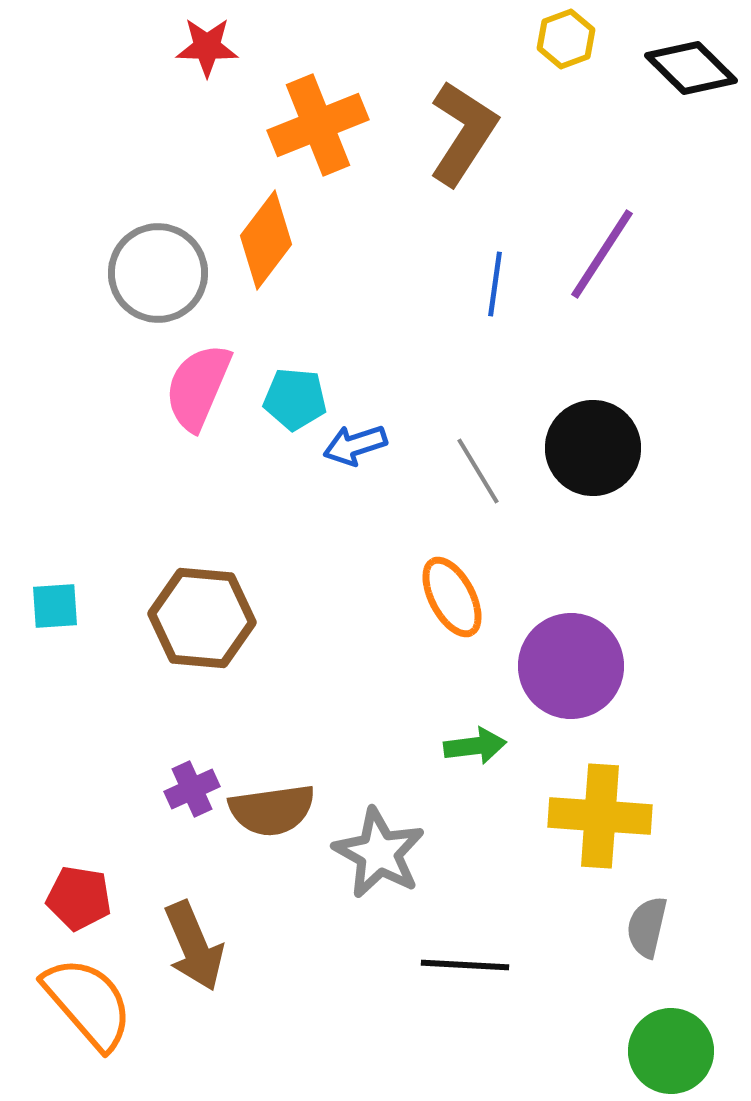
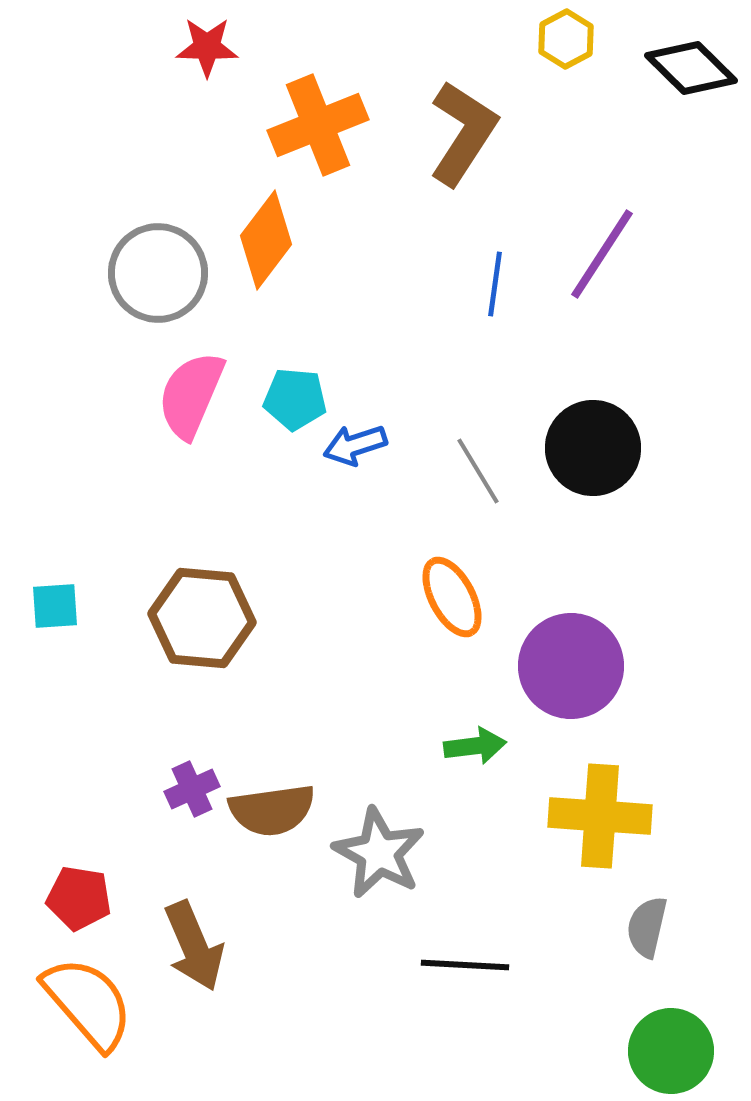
yellow hexagon: rotated 8 degrees counterclockwise
pink semicircle: moved 7 px left, 8 px down
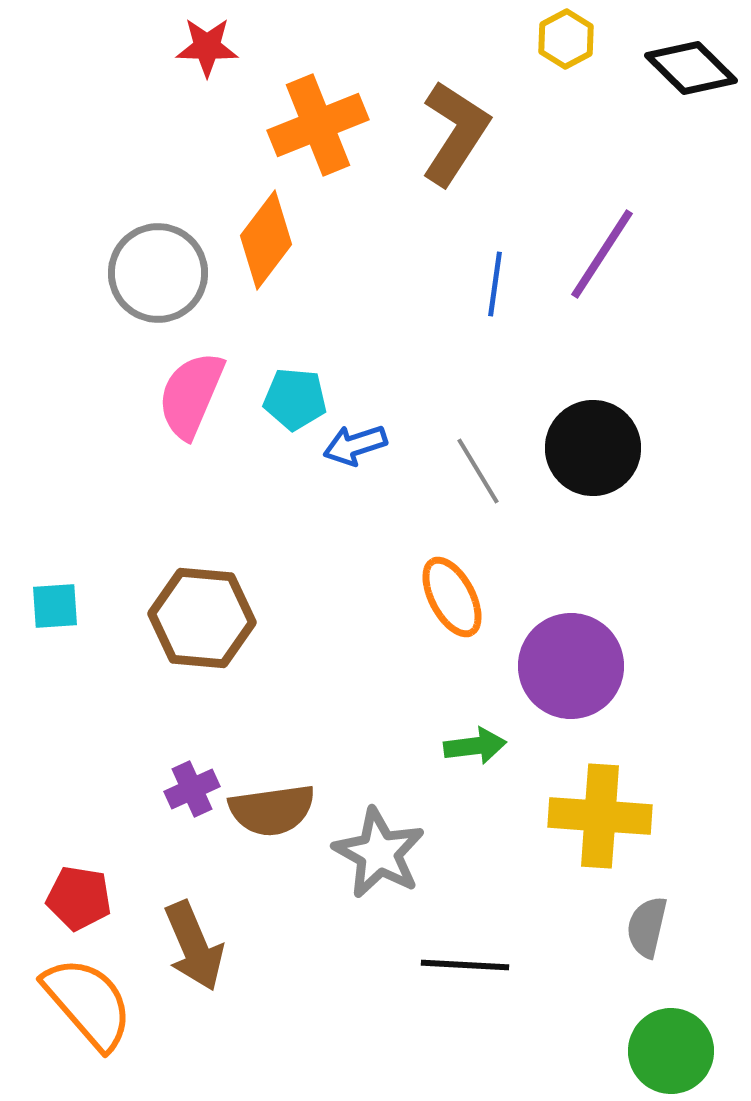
brown L-shape: moved 8 px left
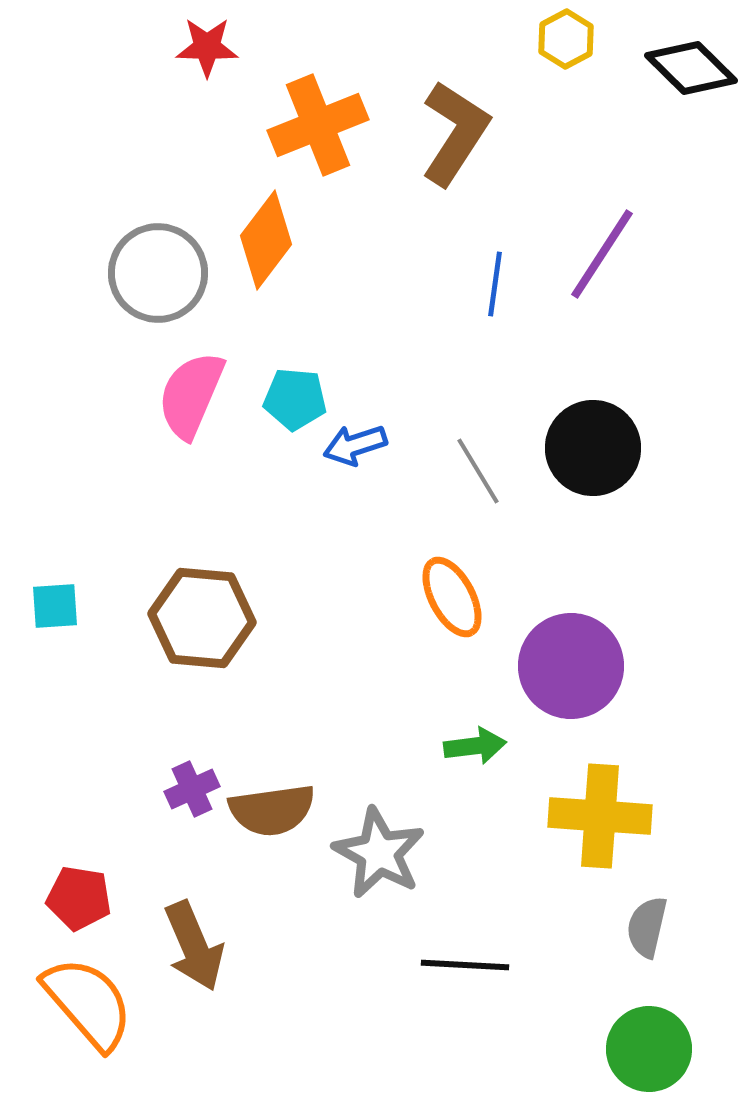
green circle: moved 22 px left, 2 px up
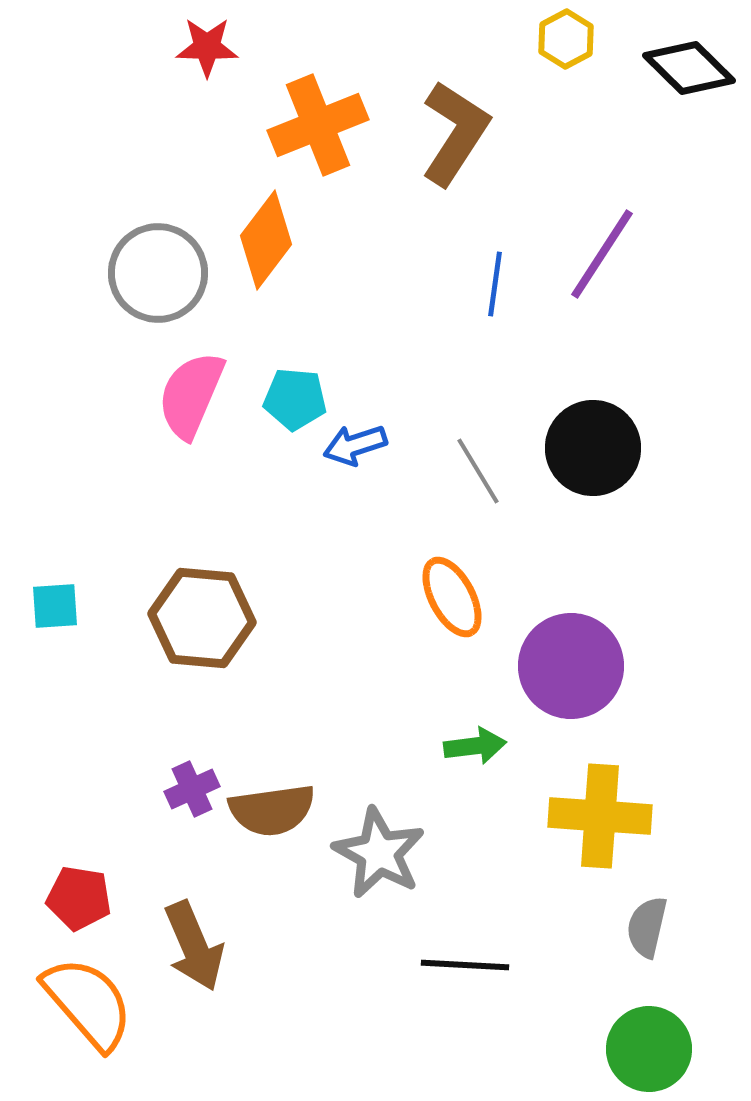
black diamond: moved 2 px left
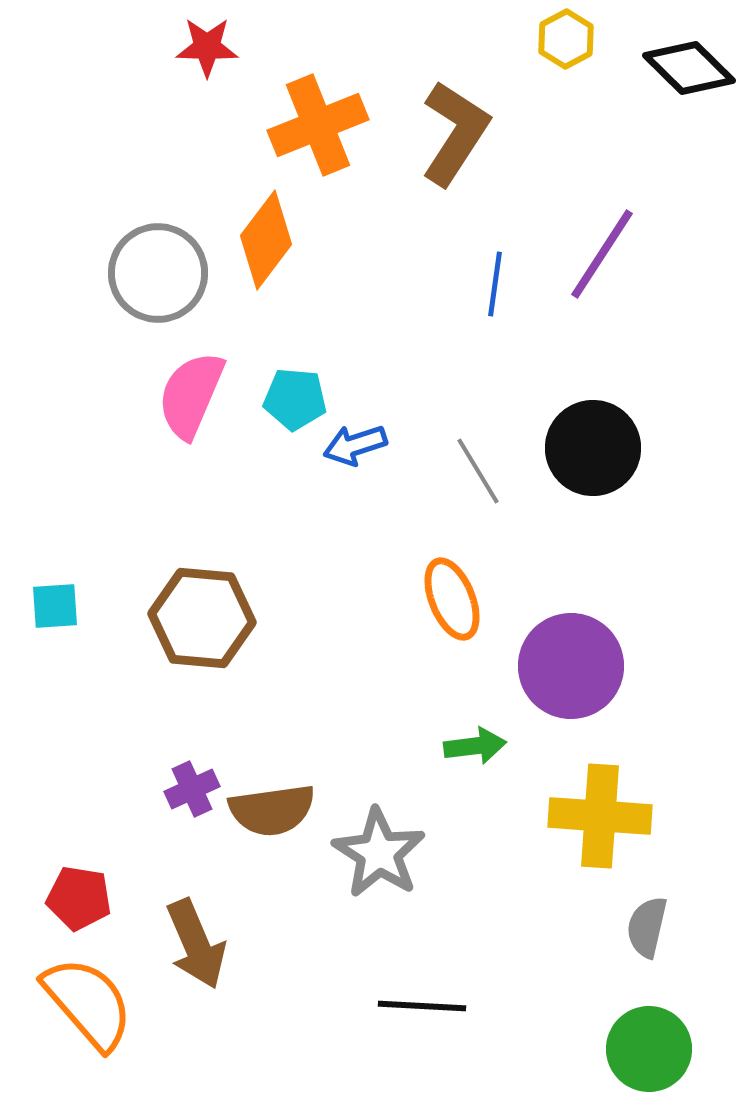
orange ellipse: moved 2 px down; rotated 6 degrees clockwise
gray star: rotated 4 degrees clockwise
brown arrow: moved 2 px right, 2 px up
black line: moved 43 px left, 41 px down
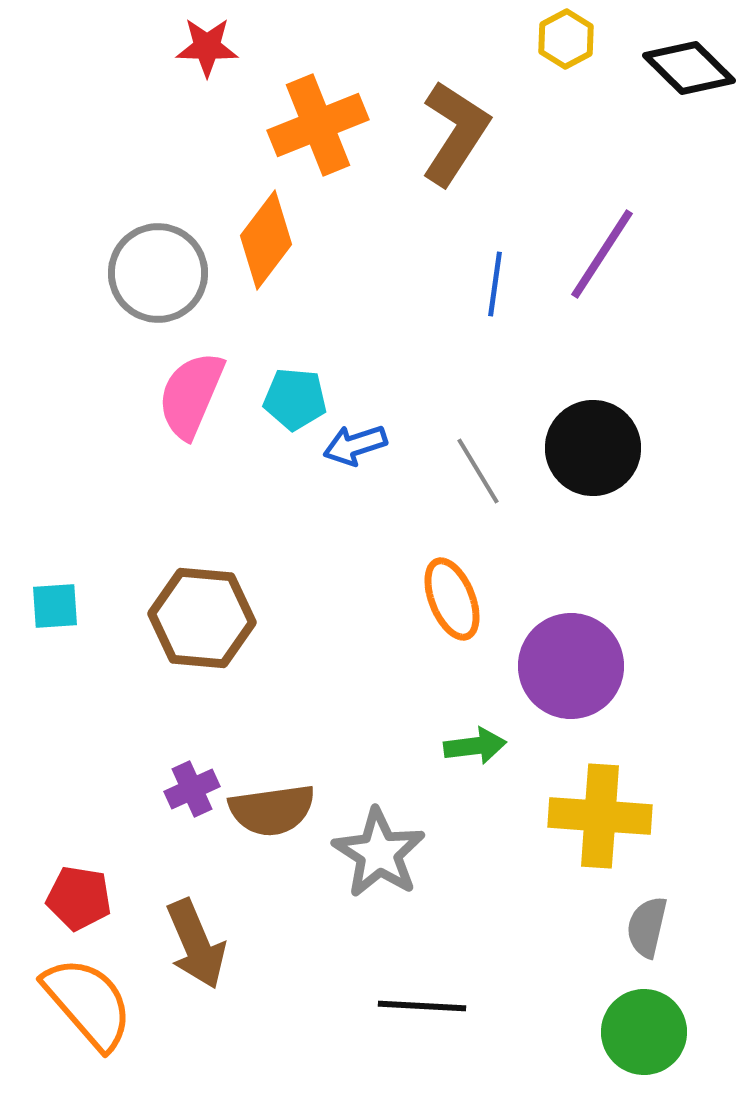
green circle: moved 5 px left, 17 px up
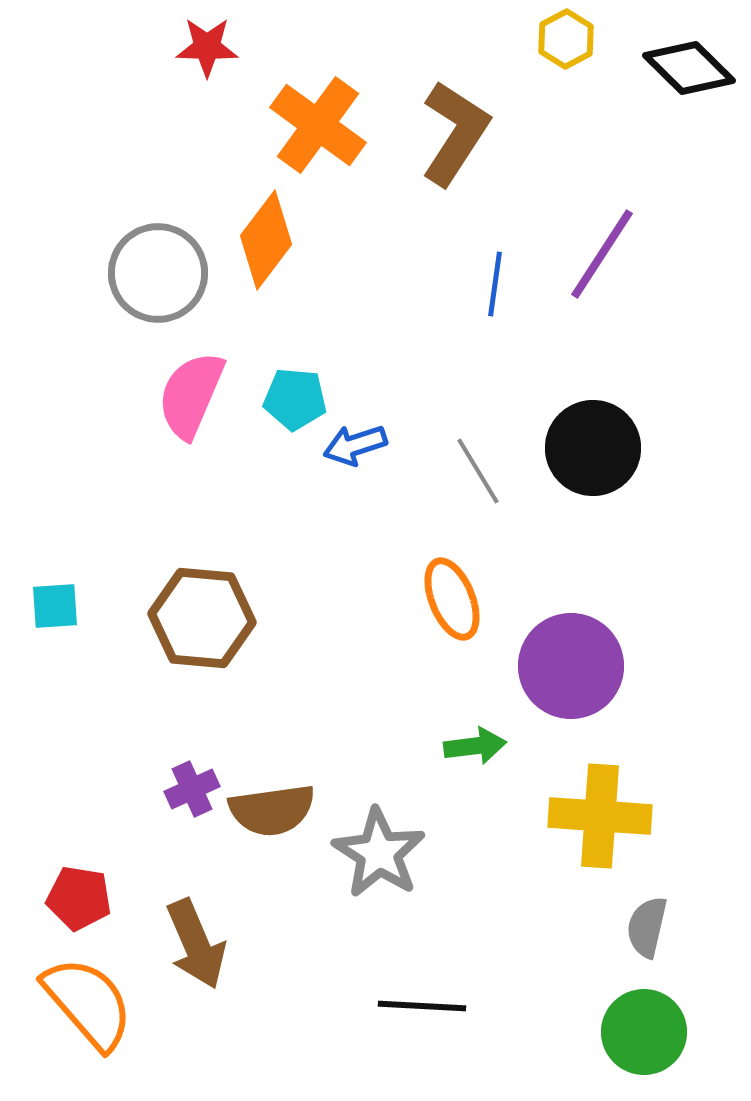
orange cross: rotated 32 degrees counterclockwise
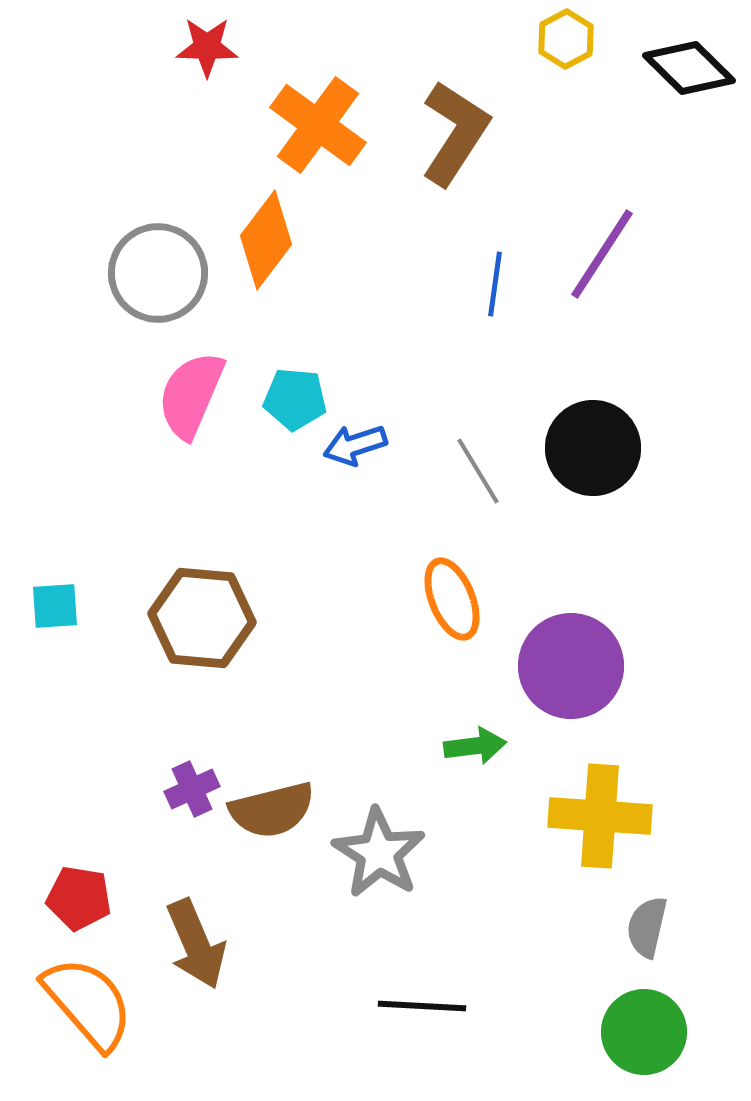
brown semicircle: rotated 6 degrees counterclockwise
